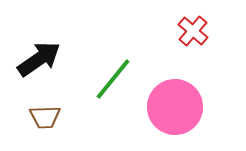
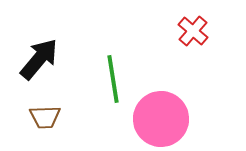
black arrow: rotated 15 degrees counterclockwise
green line: rotated 48 degrees counterclockwise
pink circle: moved 14 px left, 12 px down
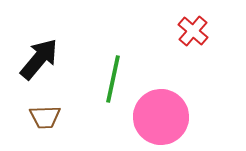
green line: rotated 21 degrees clockwise
pink circle: moved 2 px up
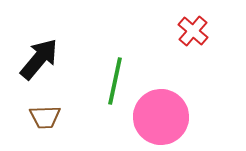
green line: moved 2 px right, 2 px down
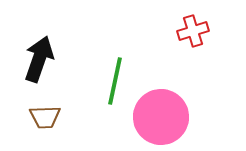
red cross: rotated 32 degrees clockwise
black arrow: rotated 21 degrees counterclockwise
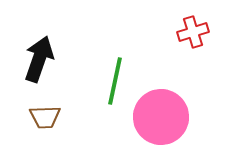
red cross: moved 1 px down
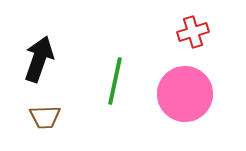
pink circle: moved 24 px right, 23 px up
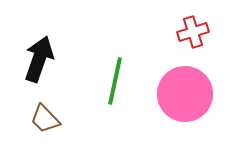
brown trapezoid: moved 2 px down; rotated 48 degrees clockwise
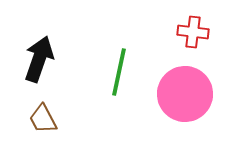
red cross: rotated 24 degrees clockwise
green line: moved 4 px right, 9 px up
brown trapezoid: moved 2 px left; rotated 16 degrees clockwise
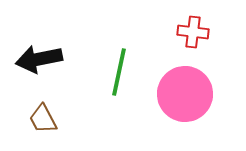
black arrow: rotated 120 degrees counterclockwise
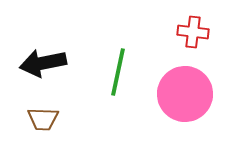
black arrow: moved 4 px right, 4 px down
green line: moved 1 px left
brown trapezoid: rotated 60 degrees counterclockwise
